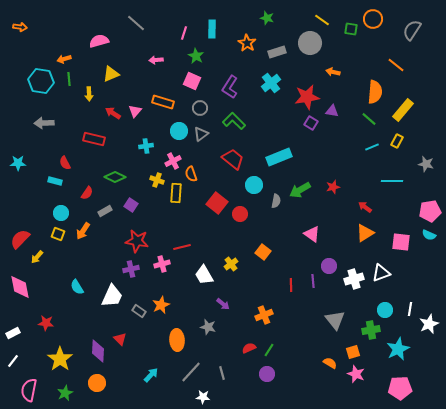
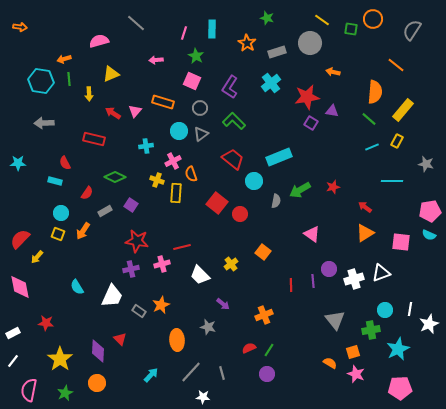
cyan circle at (254, 185): moved 4 px up
purple circle at (329, 266): moved 3 px down
white trapezoid at (204, 275): moved 4 px left; rotated 15 degrees counterclockwise
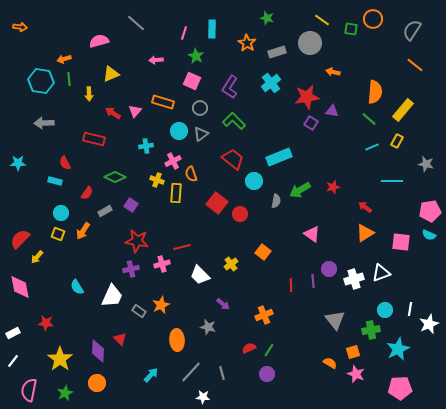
orange line at (396, 65): moved 19 px right
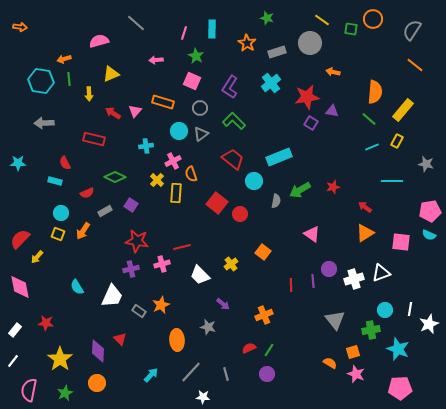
yellow cross at (157, 180): rotated 24 degrees clockwise
red semicircle at (87, 193): rotated 32 degrees clockwise
white rectangle at (13, 333): moved 2 px right, 3 px up; rotated 24 degrees counterclockwise
cyan star at (398, 349): rotated 25 degrees counterclockwise
gray line at (222, 373): moved 4 px right, 1 px down
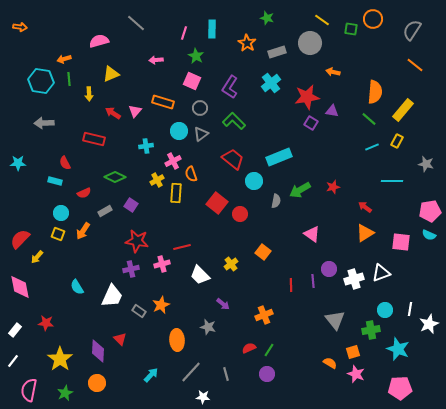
yellow cross at (157, 180): rotated 16 degrees clockwise
red semicircle at (87, 193): moved 3 px left
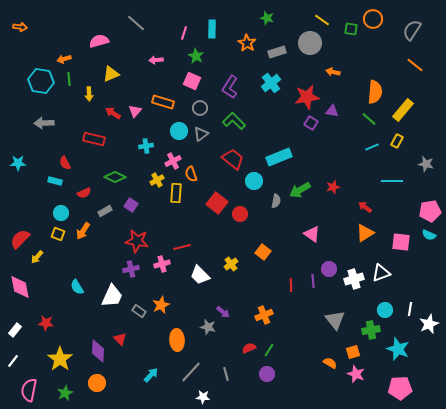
purple arrow at (223, 304): moved 8 px down
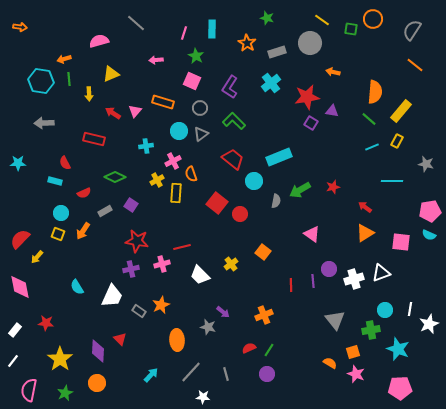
yellow rectangle at (403, 110): moved 2 px left, 1 px down
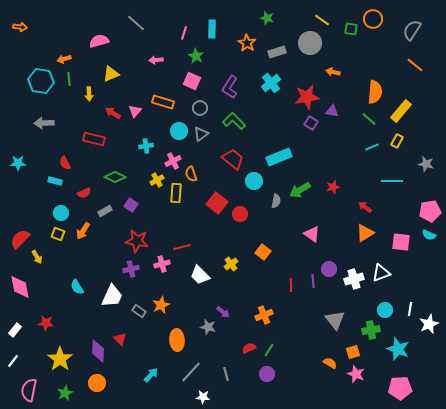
yellow arrow at (37, 257): rotated 72 degrees counterclockwise
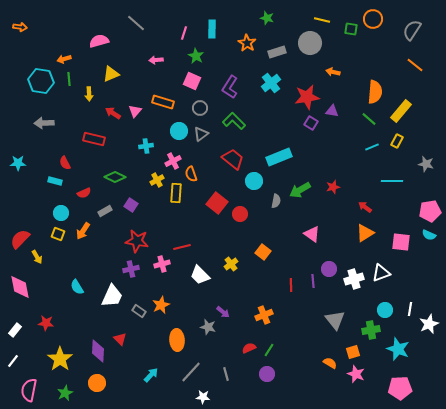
yellow line at (322, 20): rotated 21 degrees counterclockwise
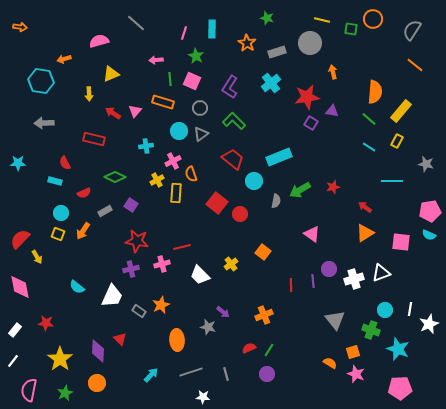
orange arrow at (333, 72): rotated 64 degrees clockwise
green line at (69, 79): moved 101 px right
cyan line at (372, 147): moved 3 px left; rotated 56 degrees clockwise
cyan semicircle at (77, 287): rotated 21 degrees counterclockwise
green cross at (371, 330): rotated 30 degrees clockwise
gray line at (191, 372): rotated 30 degrees clockwise
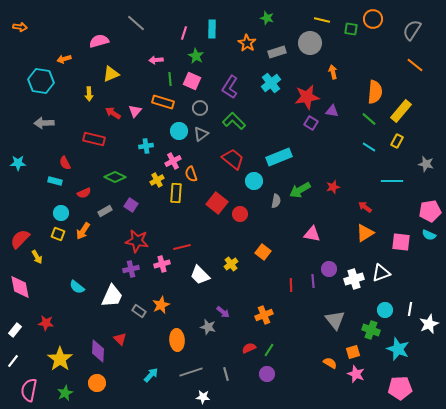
pink triangle at (312, 234): rotated 24 degrees counterclockwise
